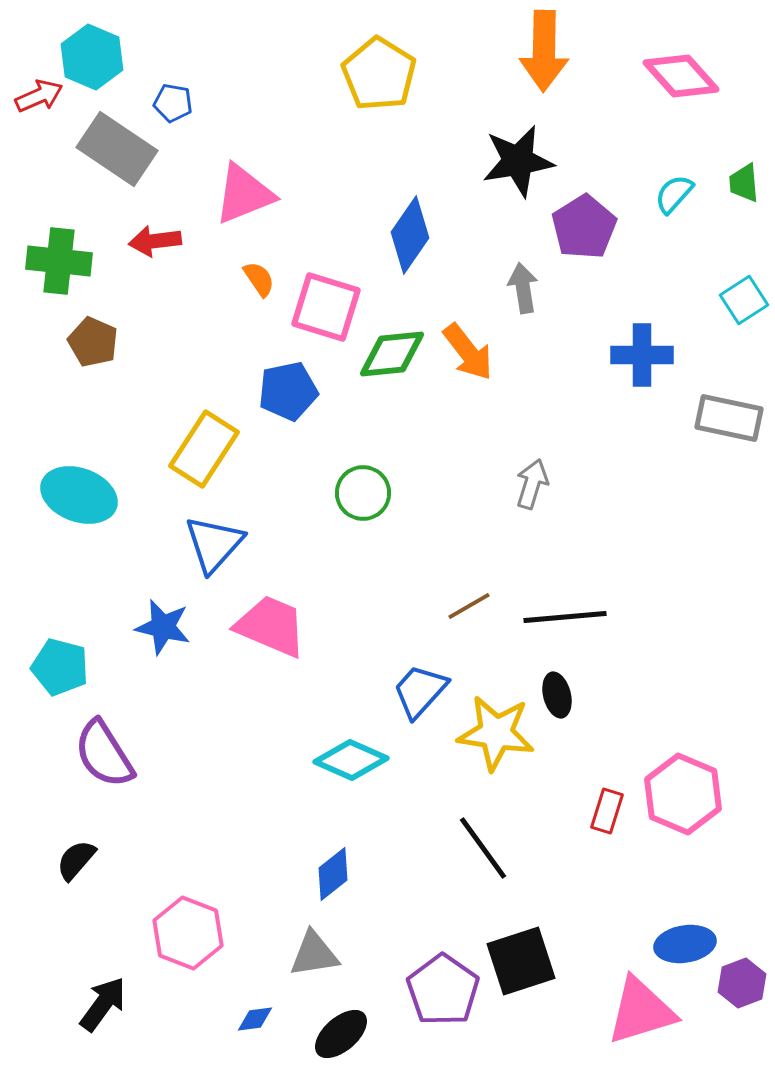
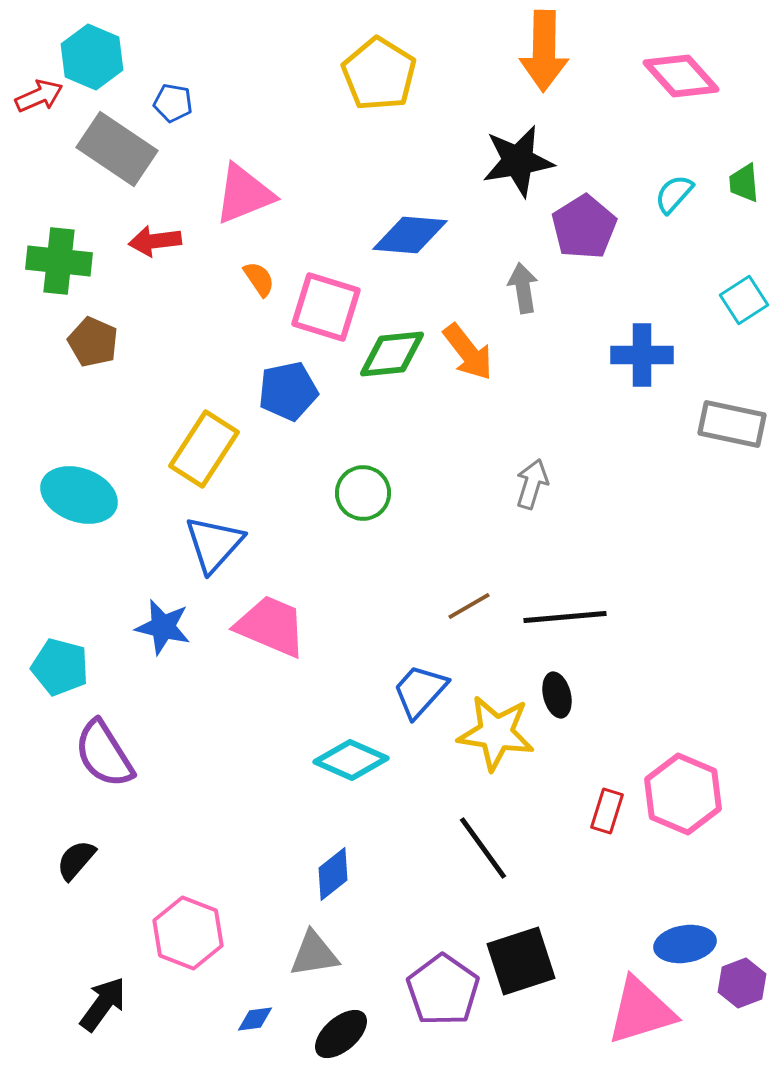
blue diamond at (410, 235): rotated 60 degrees clockwise
gray rectangle at (729, 418): moved 3 px right, 6 px down
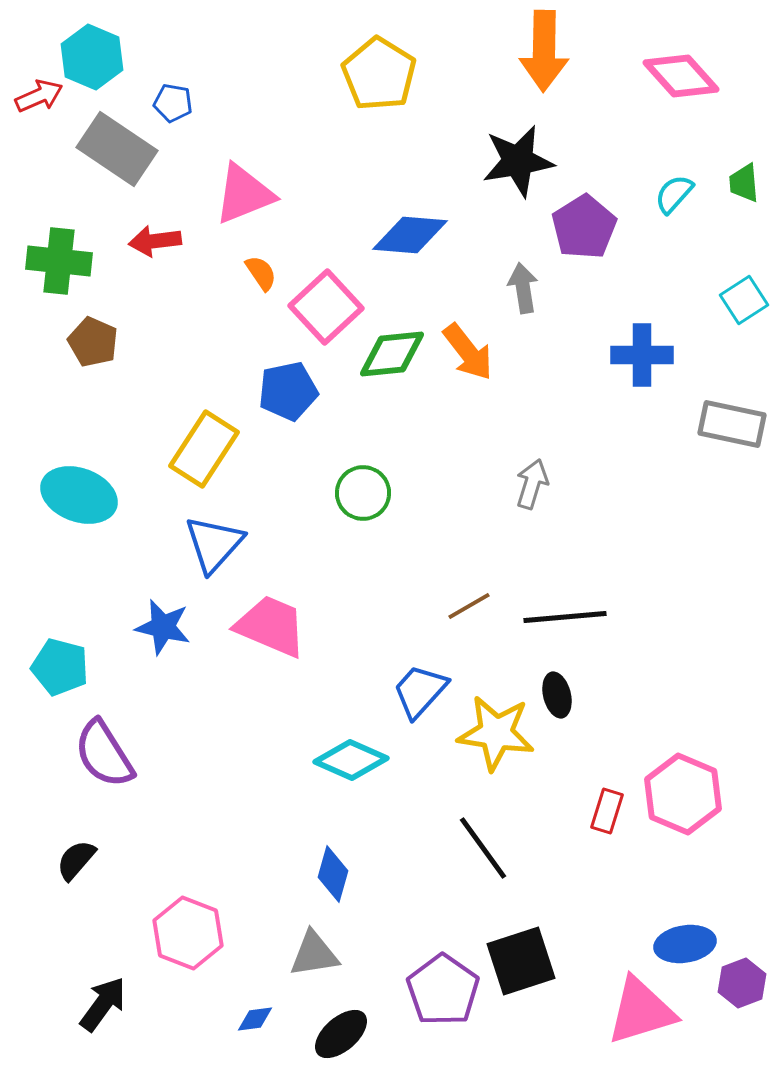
orange semicircle at (259, 279): moved 2 px right, 6 px up
pink square at (326, 307): rotated 30 degrees clockwise
blue diamond at (333, 874): rotated 36 degrees counterclockwise
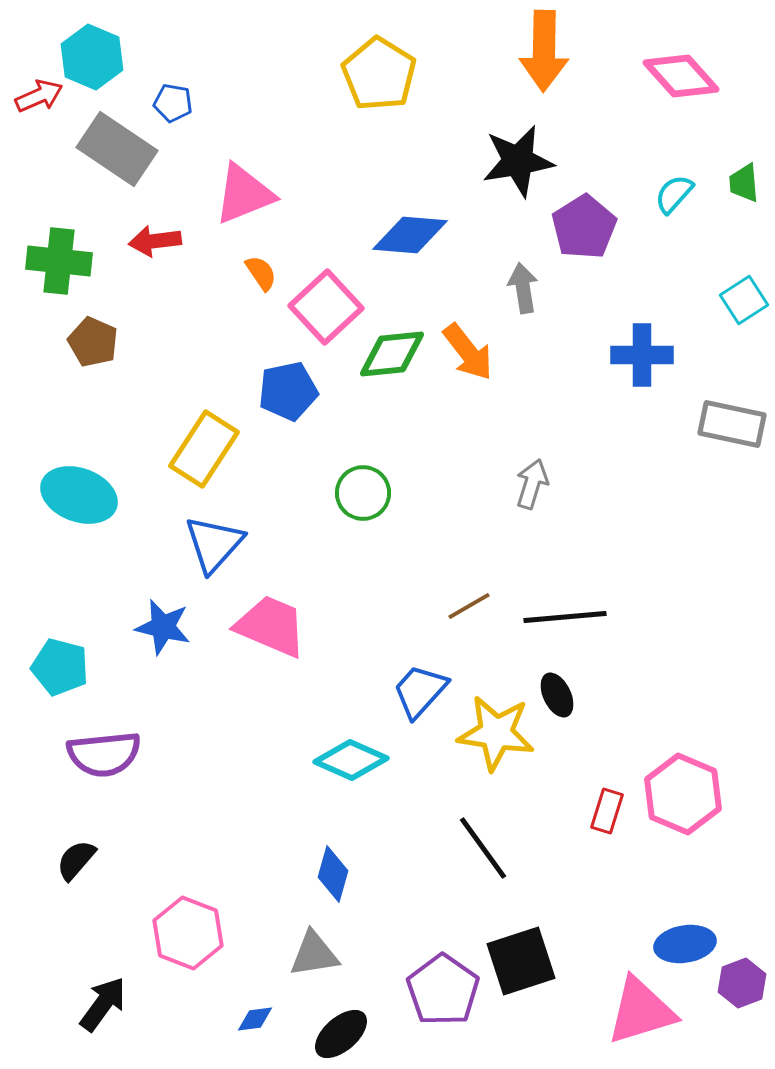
black ellipse at (557, 695): rotated 12 degrees counterclockwise
purple semicircle at (104, 754): rotated 64 degrees counterclockwise
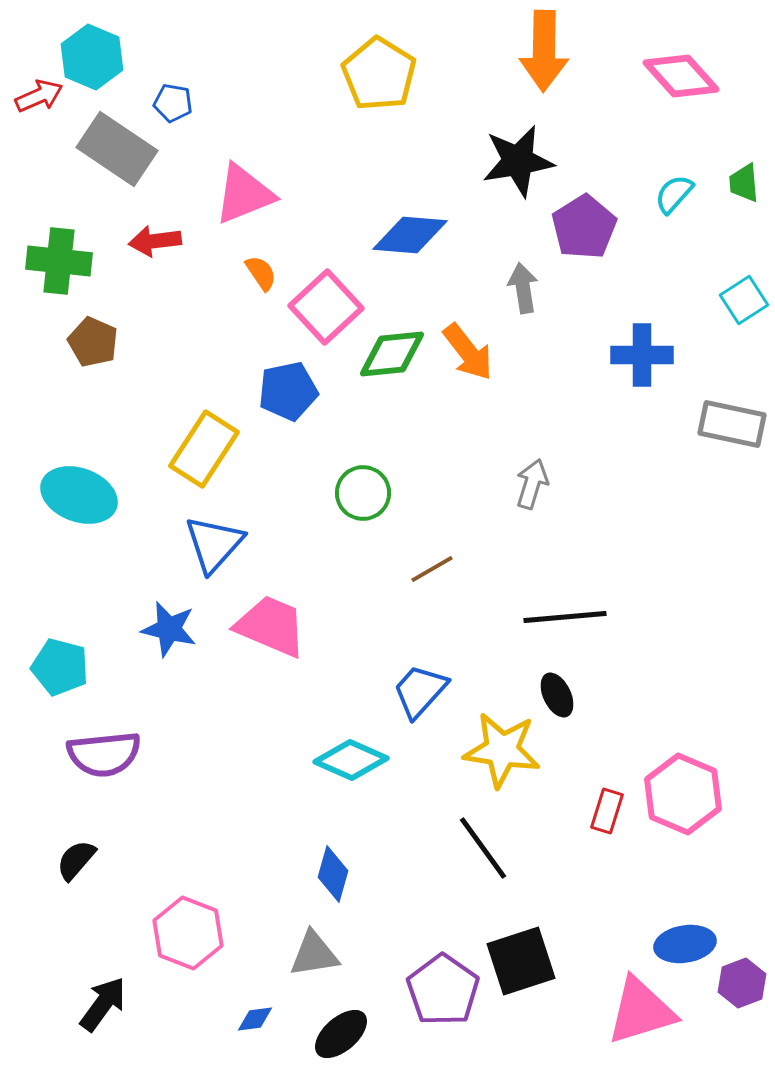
brown line at (469, 606): moved 37 px left, 37 px up
blue star at (163, 627): moved 6 px right, 2 px down
yellow star at (496, 733): moved 6 px right, 17 px down
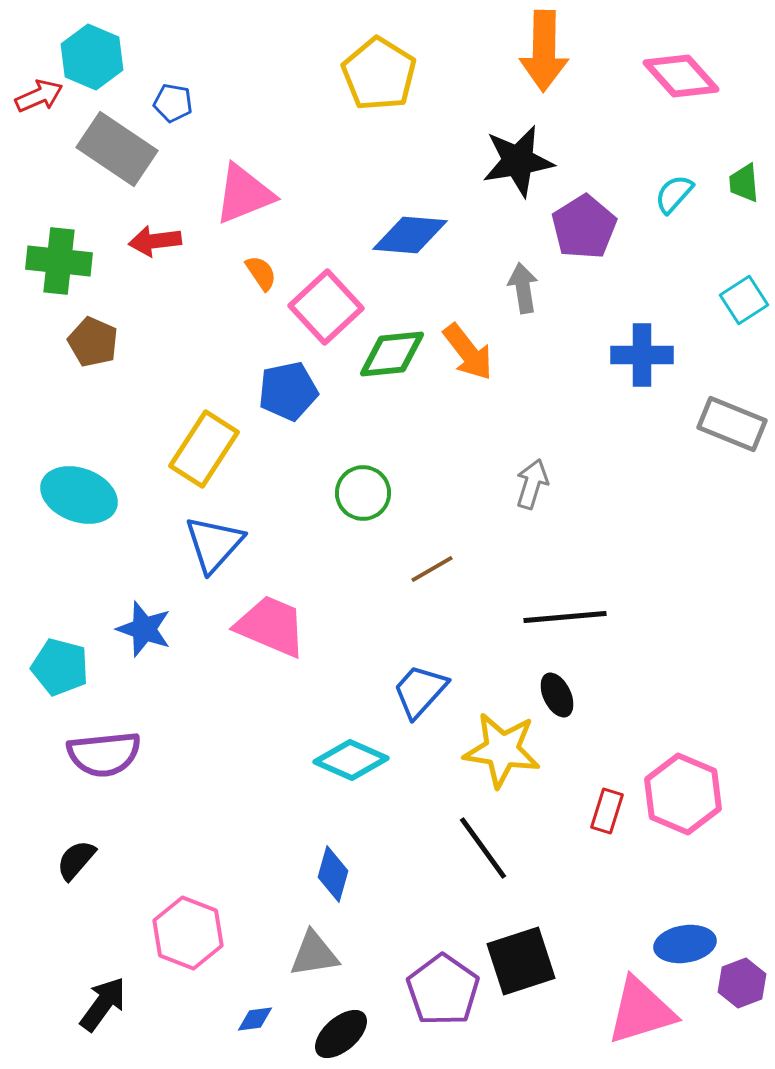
gray rectangle at (732, 424): rotated 10 degrees clockwise
blue star at (169, 629): moved 25 px left; rotated 6 degrees clockwise
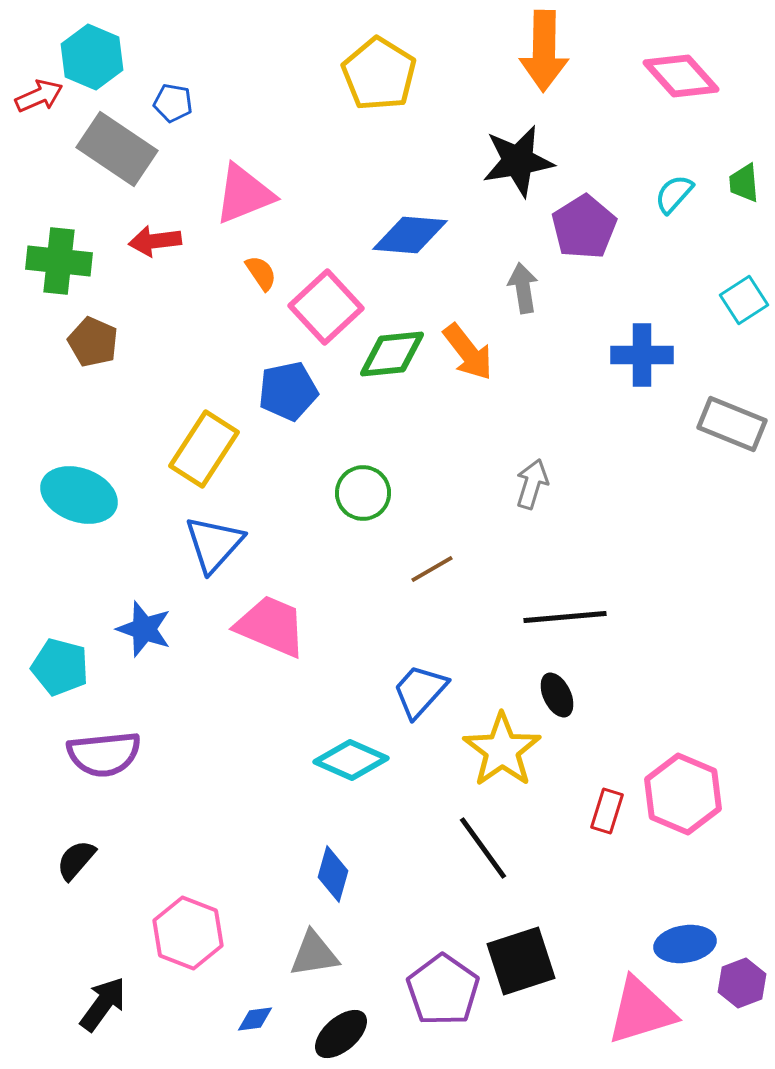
yellow star at (502, 750): rotated 28 degrees clockwise
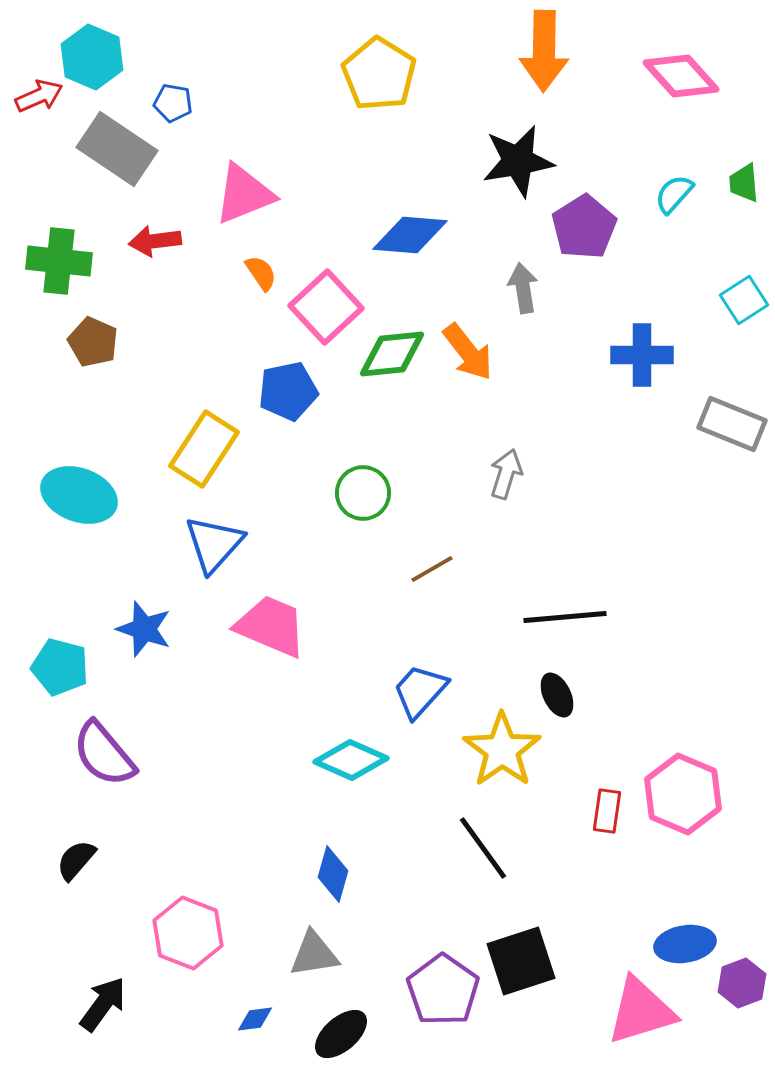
gray arrow at (532, 484): moved 26 px left, 10 px up
purple semicircle at (104, 754): rotated 56 degrees clockwise
red rectangle at (607, 811): rotated 9 degrees counterclockwise
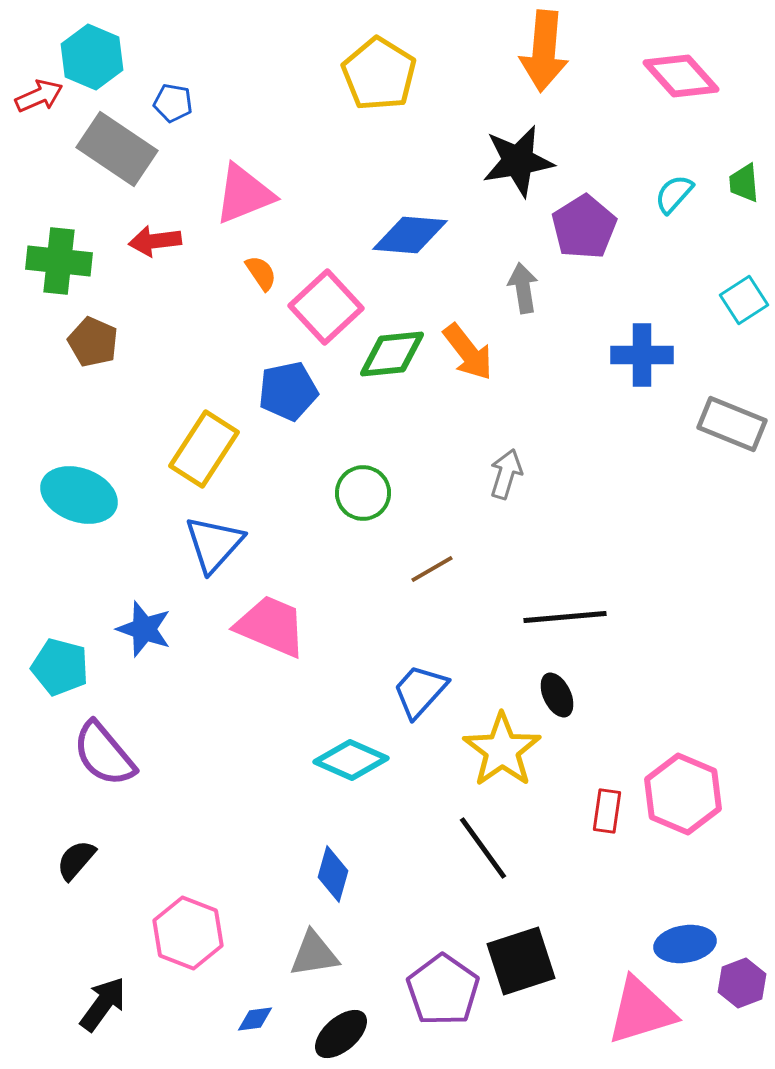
orange arrow at (544, 51): rotated 4 degrees clockwise
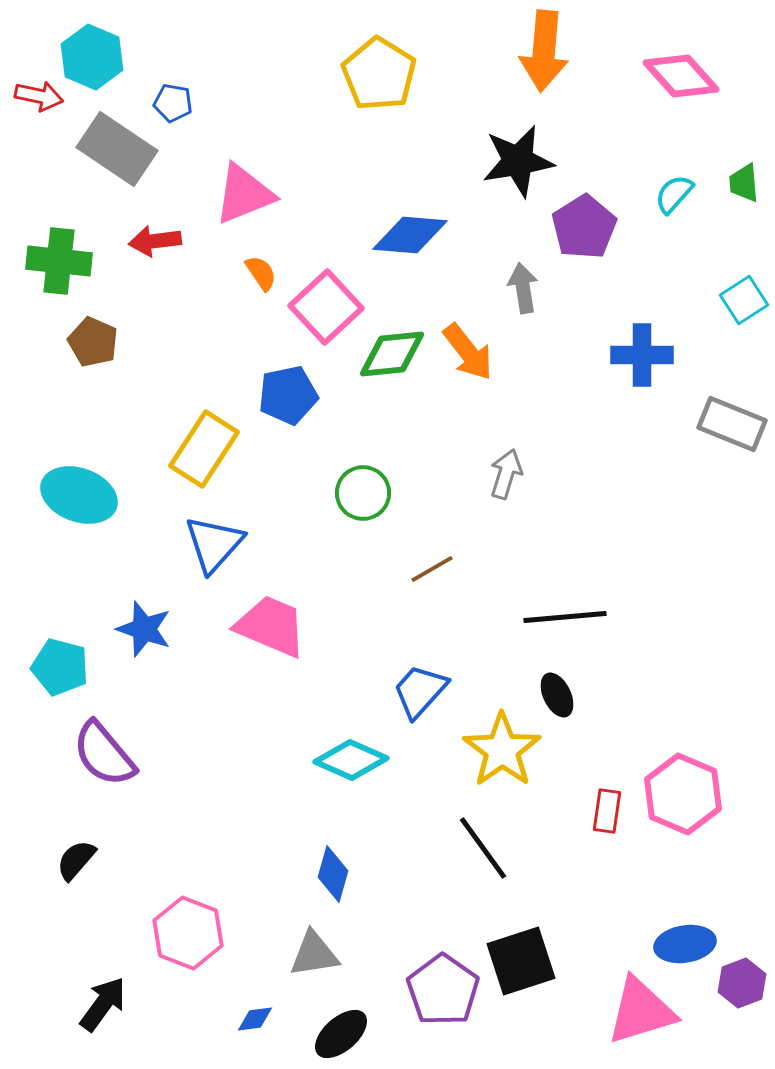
red arrow at (39, 96): rotated 36 degrees clockwise
blue pentagon at (288, 391): moved 4 px down
